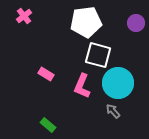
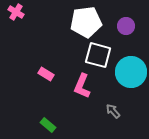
pink cross: moved 8 px left, 4 px up; rotated 21 degrees counterclockwise
purple circle: moved 10 px left, 3 px down
cyan circle: moved 13 px right, 11 px up
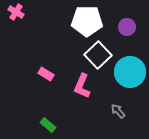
white pentagon: moved 1 px right, 1 px up; rotated 8 degrees clockwise
purple circle: moved 1 px right, 1 px down
white square: rotated 32 degrees clockwise
cyan circle: moved 1 px left
gray arrow: moved 5 px right
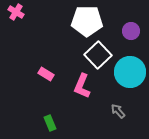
purple circle: moved 4 px right, 4 px down
green rectangle: moved 2 px right, 2 px up; rotated 28 degrees clockwise
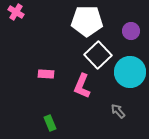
pink rectangle: rotated 28 degrees counterclockwise
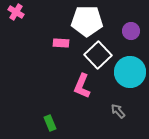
pink rectangle: moved 15 px right, 31 px up
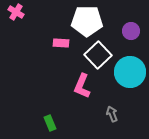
gray arrow: moved 6 px left, 3 px down; rotated 21 degrees clockwise
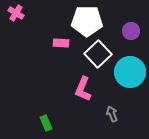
pink cross: moved 1 px down
white square: moved 1 px up
pink L-shape: moved 1 px right, 3 px down
green rectangle: moved 4 px left
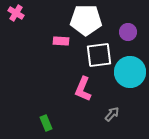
white pentagon: moved 1 px left, 1 px up
purple circle: moved 3 px left, 1 px down
pink rectangle: moved 2 px up
white square: moved 1 px right, 1 px down; rotated 36 degrees clockwise
gray arrow: rotated 63 degrees clockwise
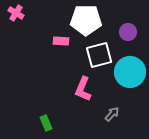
white square: rotated 8 degrees counterclockwise
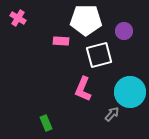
pink cross: moved 2 px right, 5 px down
purple circle: moved 4 px left, 1 px up
cyan circle: moved 20 px down
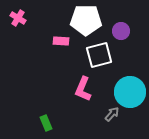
purple circle: moved 3 px left
